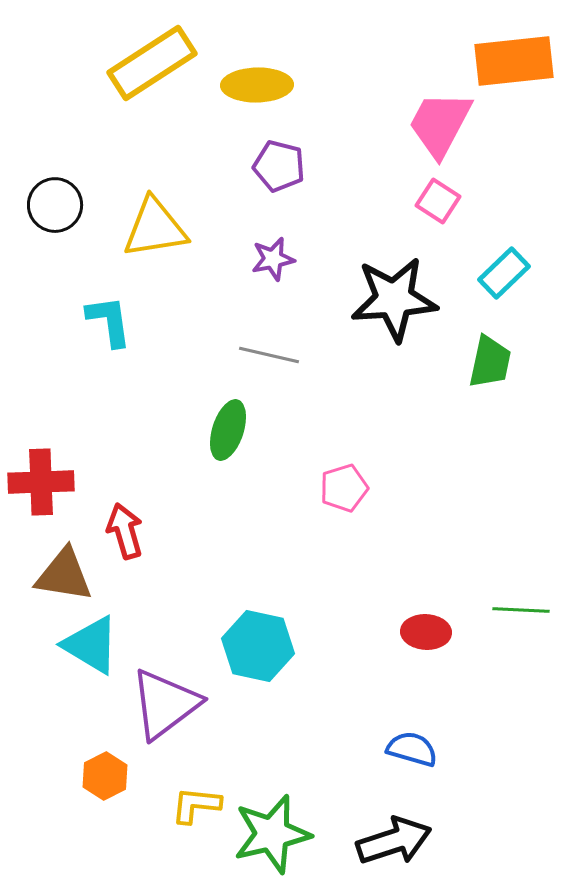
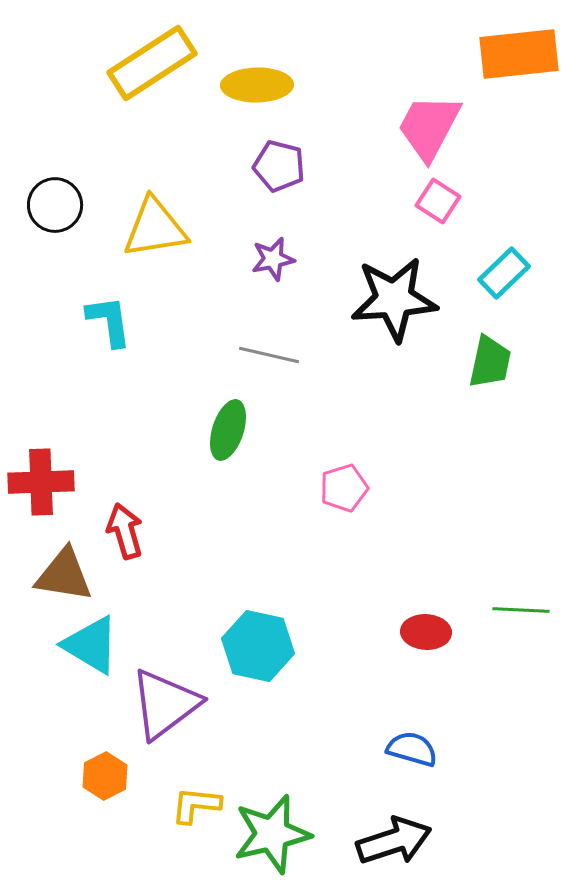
orange rectangle: moved 5 px right, 7 px up
pink trapezoid: moved 11 px left, 3 px down
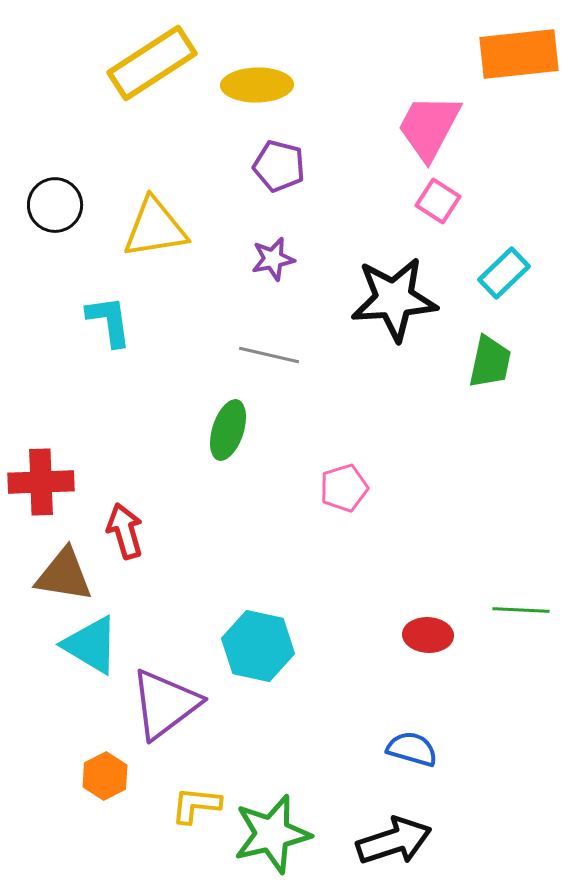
red ellipse: moved 2 px right, 3 px down
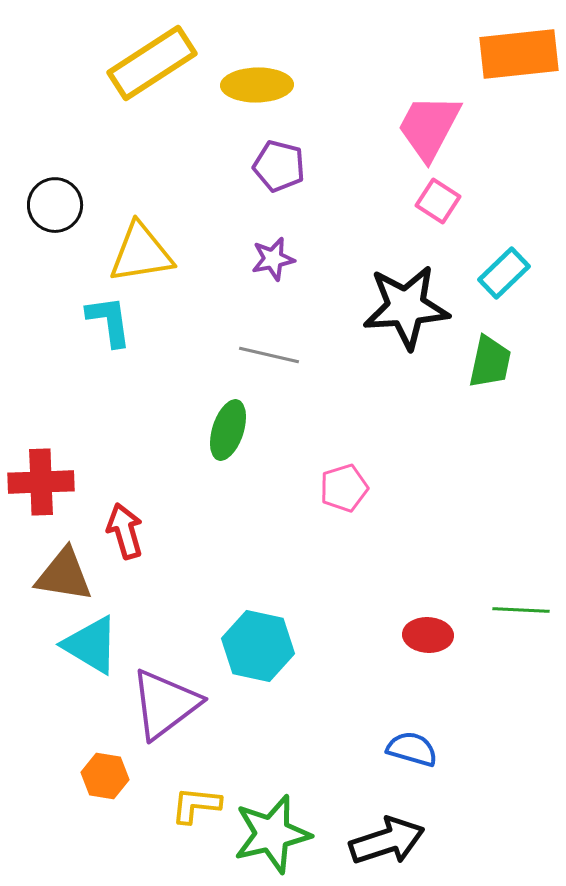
yellow triangle: moved 14 px left, 25 px down
black star: moved 12 px right, 8 px down
orange hexagon: rotated 24 degrees counterclockwise
black arrow: moved 7 px left
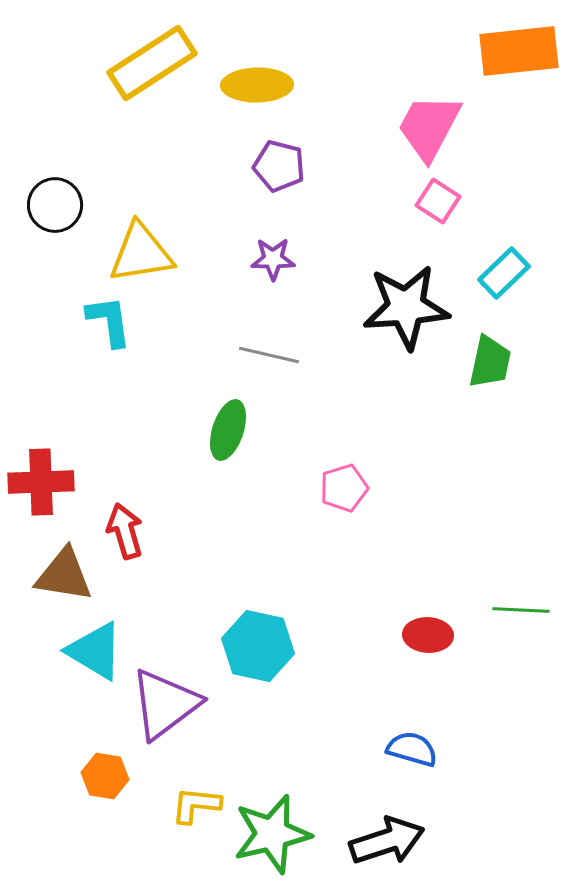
orange rectangle: moved 3 px up
purple star: rotated 12 degrees clockwise
cyan triangle: moved 4 px right, 6 px down
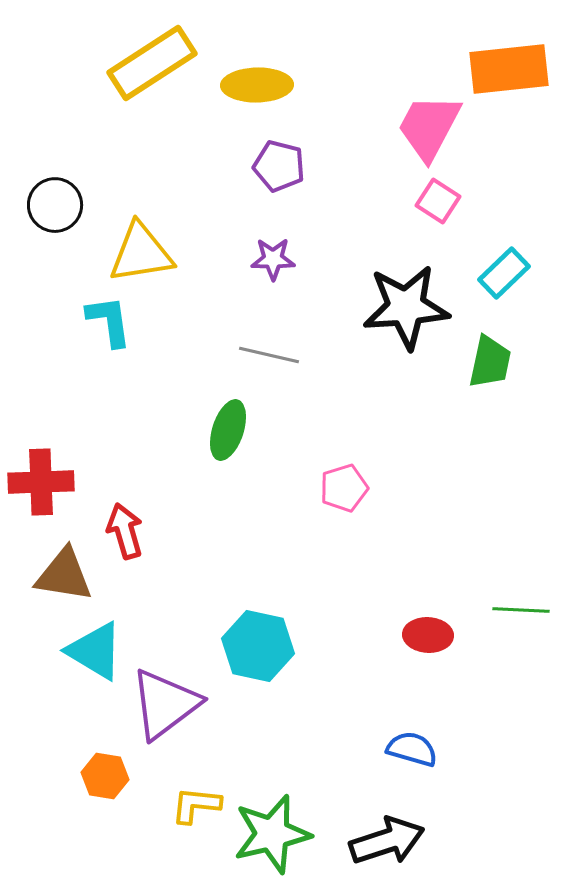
orange rectangle: moved 10 px left, 18 px down
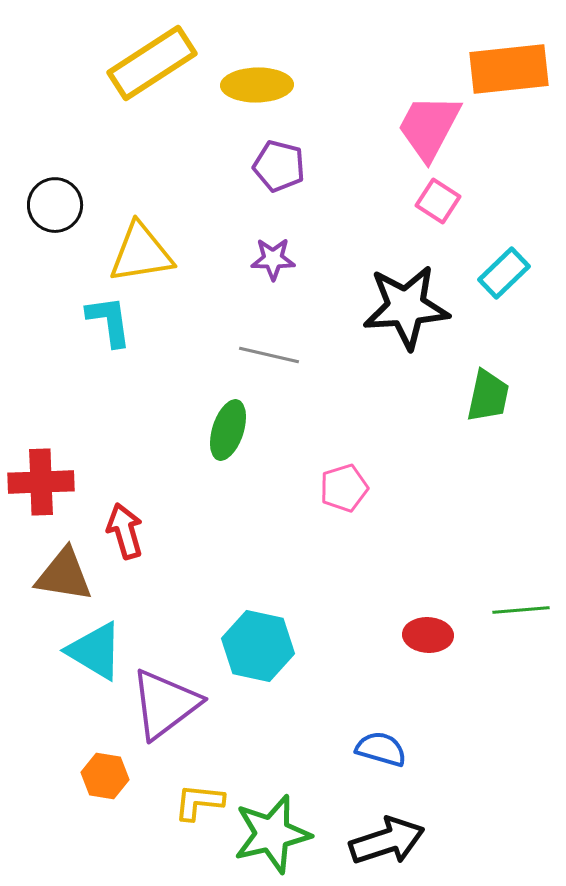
green trapezoid: moved 2 px left, 34 px down
green line: rotated 8 degrees counterclockwise
blue semicircle: moved 31 px left
yellow L-shape: moved 3 px right, 3 px up
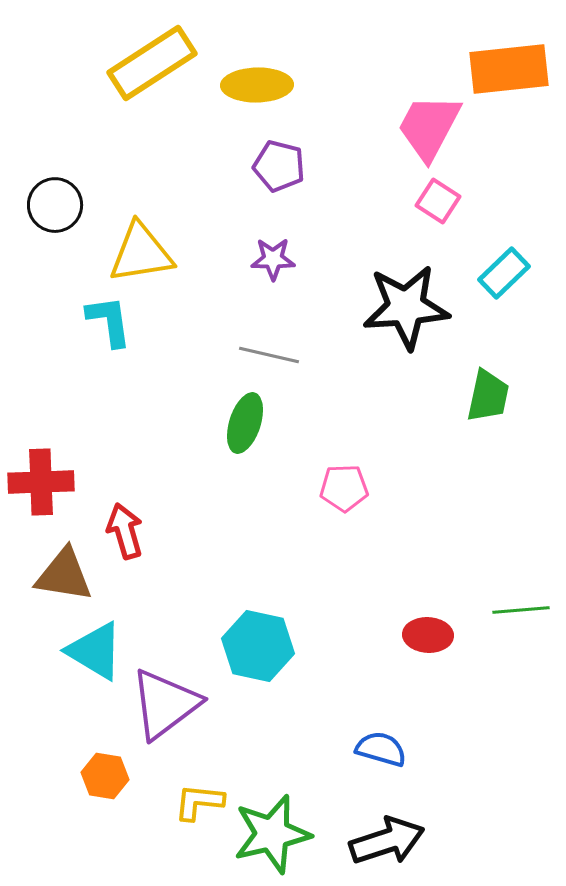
green ellipse: moved 17 px right, 7 px up
pink pentagon: rotated 15 degrees clockwise
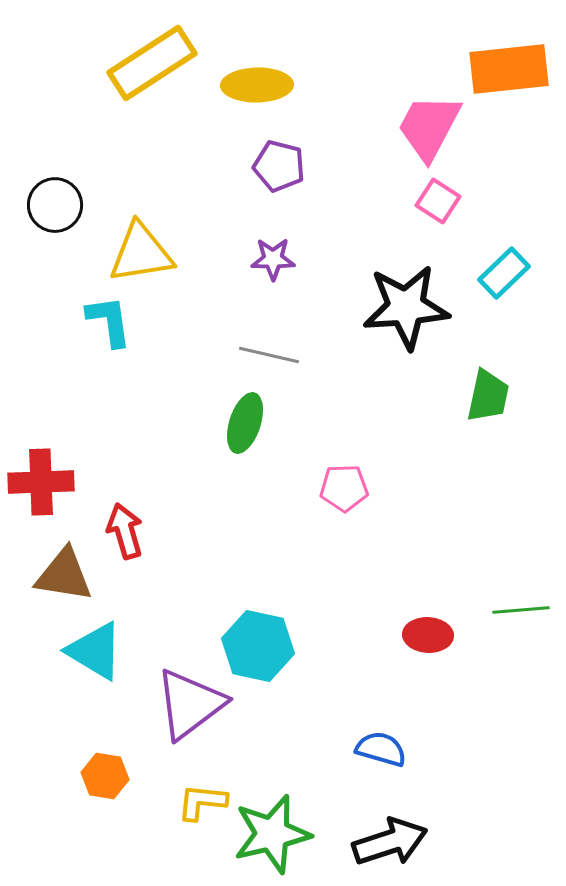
purple triangle: moved 25 px right
yellow L-shape: moved 3 px right
black arrow: moved 3 px right, 1 px down
